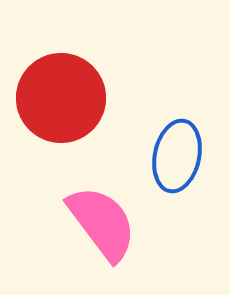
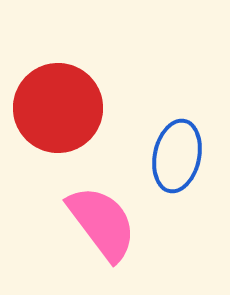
red circle: moved 3 px left, 10 px down
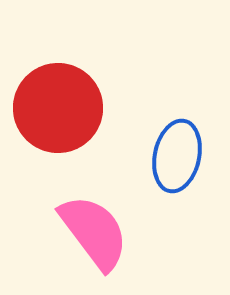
pink semicircle: moved 8 px left, 9 px down
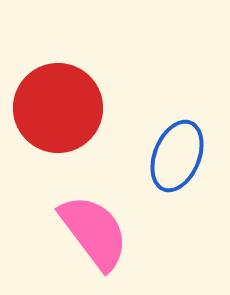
blue ellipse: rotated 10 degrees clockwise
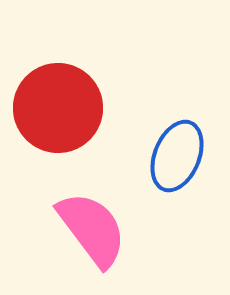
pink semicircle: moved 2 px left, 3 px up
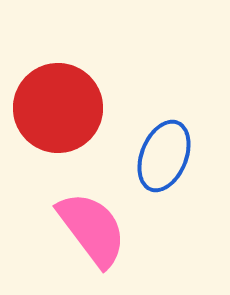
blue ellipse: moved 13 px left
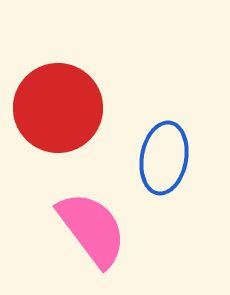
blue ellipse: moved 2 px down; rotated 12 degrees counterclockwise
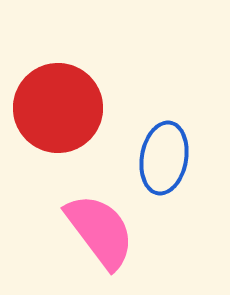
pink semicircle: moved 8 px right, 2 px down
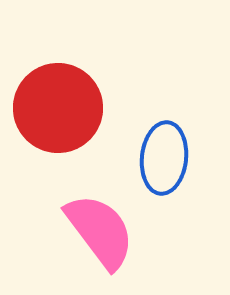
blue ellipse: rotated 4 degrees counterclockwise
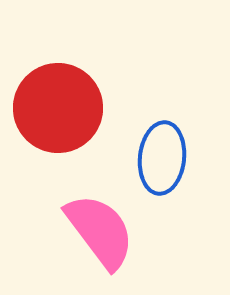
blue ellipse: moved 2 px left
